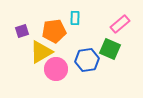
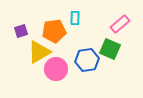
purple square: moved 1 px left
yellow triangle: moved 2 px left
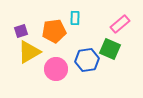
yellow triangle: moved 10 px left
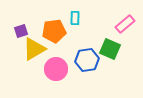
pink rectangle: moved 5 px right
yellow triangle: moved 5 px right, 3 px up
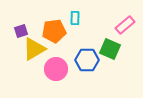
pink rectangle: moved 1 px down
blue hexagon: rotated 10 degrees clockwise
